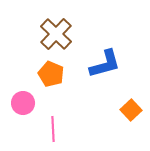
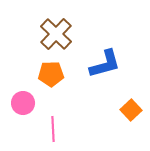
orange pentagon: rotated 25 degrees counterclockwise
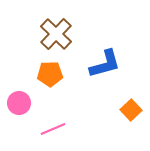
orange pentagon: moved 1 px left
pink circle: moved 4 px left
pink line: rotated 70 degrees clockwise
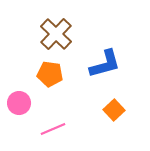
orange pentagon: rotated 10 degrees clockwise
orange square: moved 17 px left
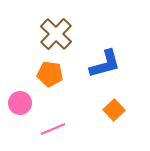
pink circle: moved 1 px right
